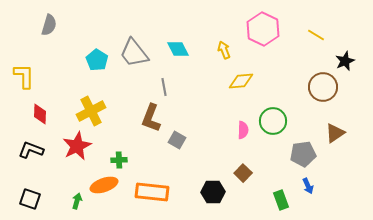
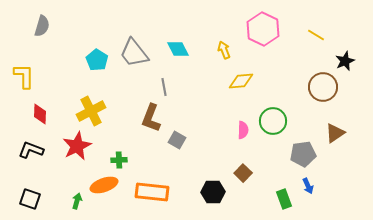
gray semicircle: moved 7 px left, 1 px down
green rectangle: moved 3 px right, 1 px up
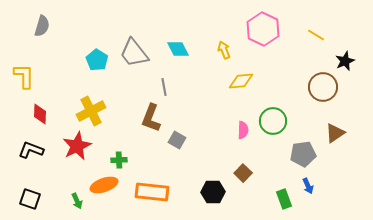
green arrow: rotated 140 degrees clockwise
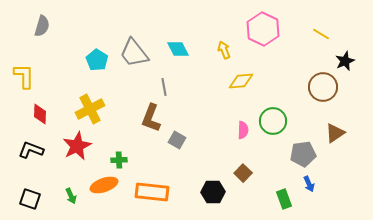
yellow line: moved 5 px right, 1 px up
yellow cross: moved 1 px left, 2 px up
blue arrow: moved 1 px right, 2 px up
green arrow: moved 6 px left, 5 px up
